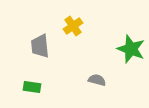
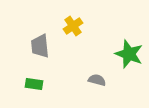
green star: moved 2 px left, 5 px down
green rectangle: moved 2 px right, 3 px up
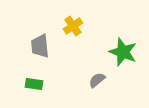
green star: moved 6 px left, 2 px up
gray semicircle: rotated 54 degrees counterclockwise
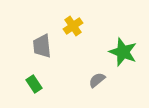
gray trapezoid: moved 2 px right
green rectangle: rotated 48 degrees clockwise
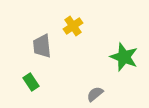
green star: moved 1 px right, 5 px down
gray semicircle: moved 2 px left, 14 px down
green rectangle: moved 3 px left, 2 px up
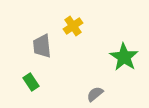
green star: rotated 12 degrees clockwise
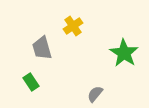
gray trapezoid: moved 2 px down; rotated 10 degrees counterclockwise
green star: moved 4 px up
gray semicircle: rotated 12 degrees counterclockwise
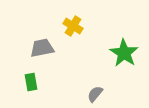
yellow cross: rotated 24 degrees counterclockwise
gray trapezoid: rotated 95 degrees clockwise
green rectangle: rotated 24 degrees clockwise
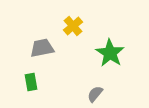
yellow cross: rotated 18 degrees clockwise
green star: moved 14 px left
